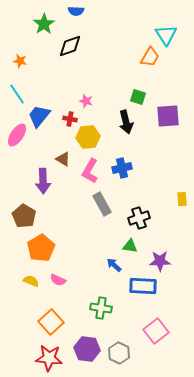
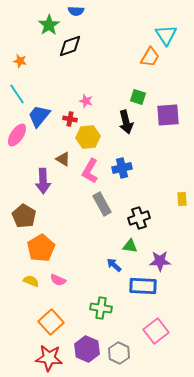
green star: moved 5 px right, 1 px down
purple square: moved 1 px up
purple hexagon: rotated 15 degrees clockwise
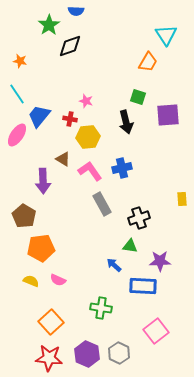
orange trapezoid: moved 2 px left, 5 px down
pink L-shape: rotated 115 degrees clockwise
orange pentagon: rotated 24 degrees clockwise
purple hexagon: moved 5 px down
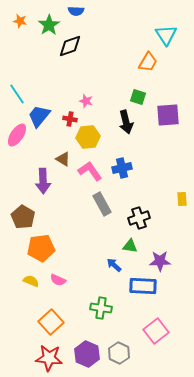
orange star: moved 40 px up
brown pentagon: moved 1 px left, 1 px down
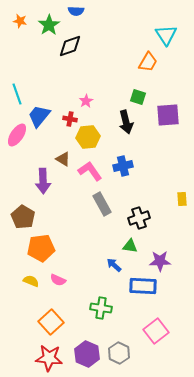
cyan line: rotated 15 degrees clockwise
pink star: rotated 24 degrees clockwise
blue cross: moved 1 px right, 2 px up
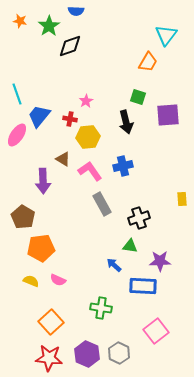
green star: moved 1 px down
cyan triangle: rotated 10 degrees clockwise
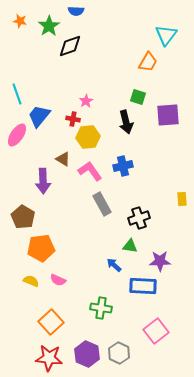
red cross: moved 3 px right
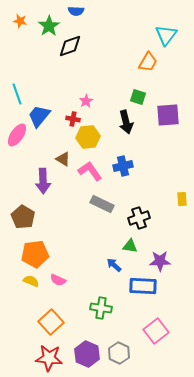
gray rectangle: rotated 35 degrees counterclockwise
orange pentagon: moved 6 px left, 6 px down
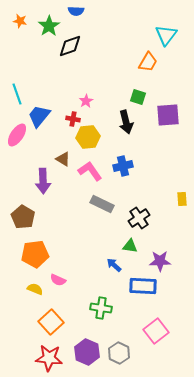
black cross: rotated 15 degrees counterclockwise
yellow semicircle: moved 4 px right, 8 px down
purple hexagon: moved 2 px up
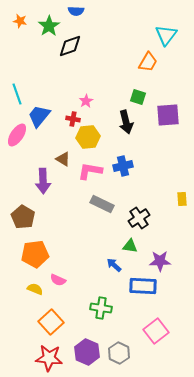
pink L-shape: rotated 45 degrees counterclockwise
